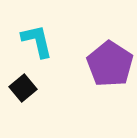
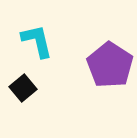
purple pentagon: moved 1 px down
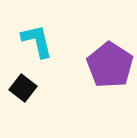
black square: rotated 12 degrees counterclockwise
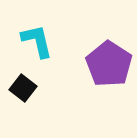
purple pentagon: moved 1 px left, 1 px up
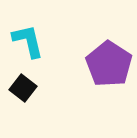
cyan L-shape: moved 9 px left
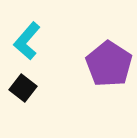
cyan L-shape: moved 1 px left; rotated 126 degrees counterclockwise
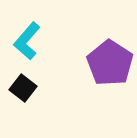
purple pentagon: moved 1 px right, 1 px up
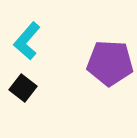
purple pentagon: rotated 30 degrees counterclockwise
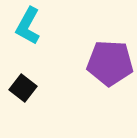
cyan L-shape: moved 1 px right, 15 px up; rotated 12 degrees counterclockwise
